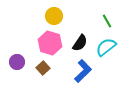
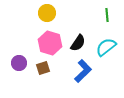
yellow circle: moved 7 px left, 3 px up
green line: moved 6 px up; rotated 24 degrees clockwise
black semicircle: moved 2 px left
purple circle: moved 2 px right, 1 px down
brown square: rotated 24 degrees clockwise
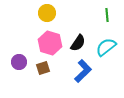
purple circle: moved 1 px up
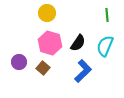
cyan semicircle: moved 1 px left, 1 px up; rotated 30 degrees counterclockwise
brown square: rotated 32 degrees counterclockwise
